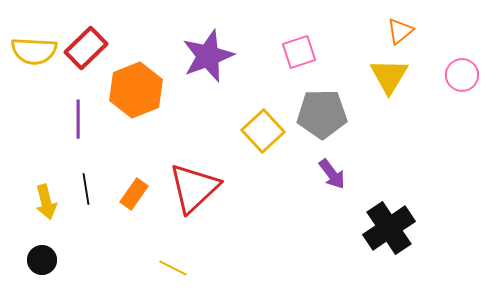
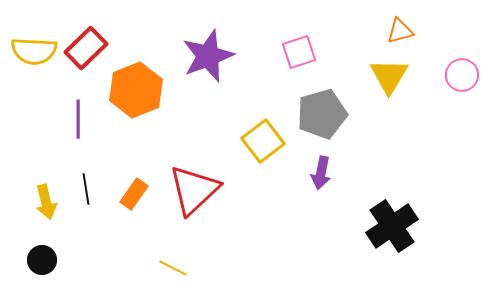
orange triangle: rotated 24 degrees clockwise
gray pentagon: rotated 15 degrees counterclockwise
yellow square: moved 10 px down; rotated 6 degrees clockwise
purple arrow: moved 11 px left, 1 px up; rotated 48 degrees clockwise
red triangle: moved 2 px down
black cross: moved 3 px right, 2 px up
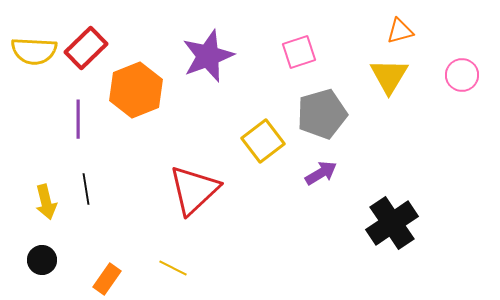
purple arrow: rotated 132 degrees counterclockwise
orange rectangle: moved 27 px left, 85 px down
black cross: moved 3 px up
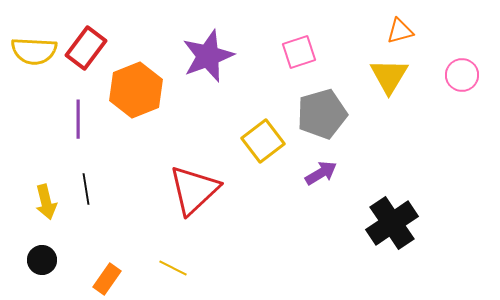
red rectangle: rotated 9 degrees counterclockwise
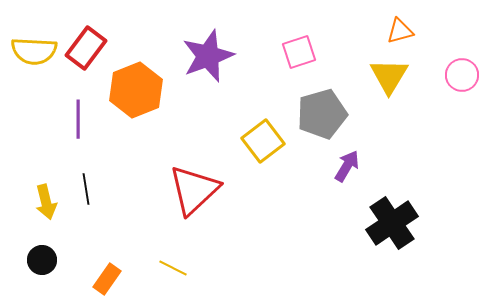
purple arrow: moved 26 px right, 7 px up; rotated 28 degrees counterclockwise
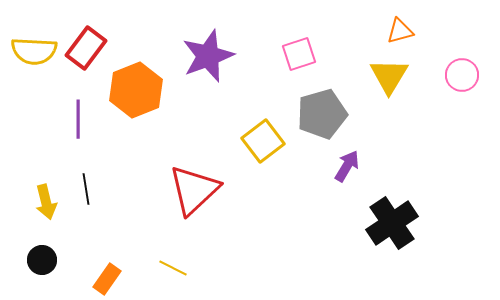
pink square: moved 2 px down
